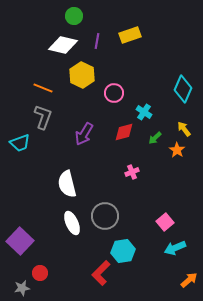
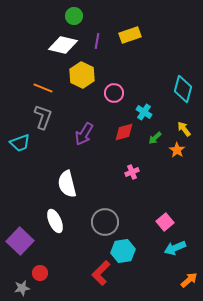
cyan diamond: rotated 8 degrees counterclockwise
gray circle: moved 6 px down
white ellipse: moved 17 px left, 2 px up
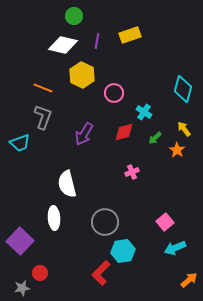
white ellipse: moved 1 px left, 3 px up; rotated 20 degrees clockwise
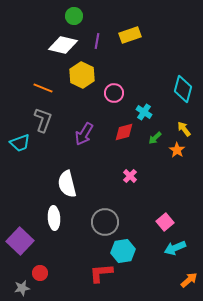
gray L-shape: moved 3 px down
pink cross: moved 2 px left, 4 px down; rotated 24 degrees counterclockwise
red L-shape: rotated 40 degrees clockwise
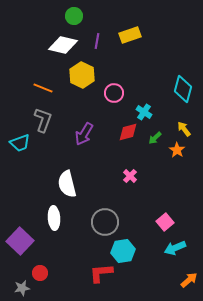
red diamond: moved 4 px right
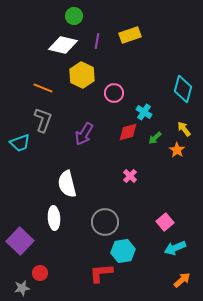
orange arrow: moved 7 px left
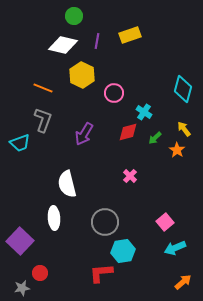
orange arrow: moved 1 px right, 2 px down
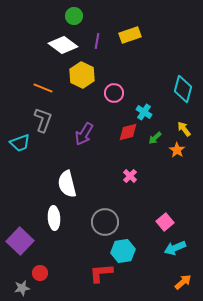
white diamond: rotated 24 degrees clockwise
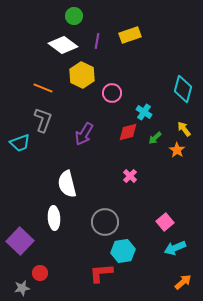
pink circle: moved 2 px left
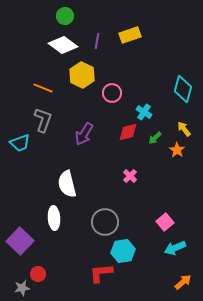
green circle: moved 9 px left
red circle: moved 2 px left, 1 px down
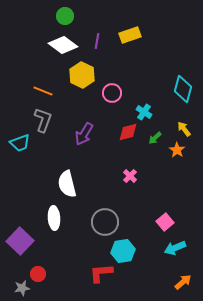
orange line: moved 3 px down
